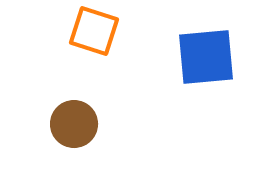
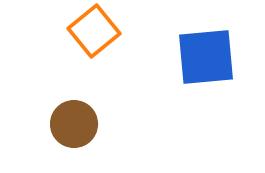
orange square: rotated 33 degrees clockwise
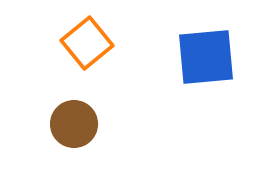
orange square: moved 7 px left, 12 px down
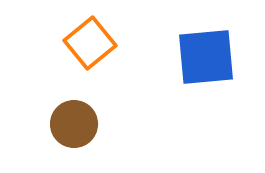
orange square: moved 3 px right
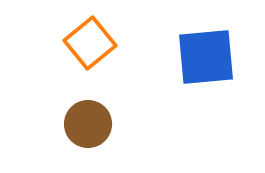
brown circle: moved 14 px right
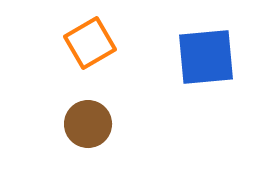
orange square: rotated 9 degrees clockwise
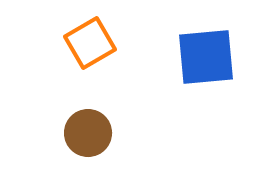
brown circle: moved 9 px down
